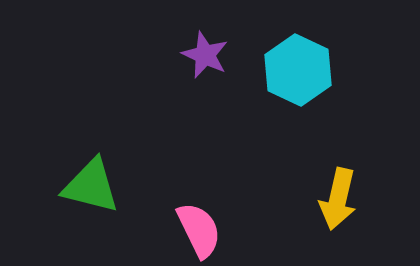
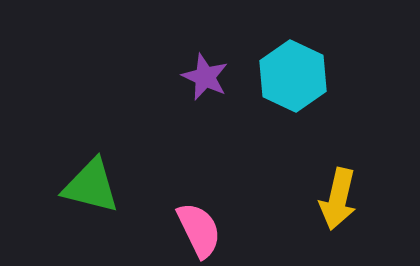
purple star: moved 22 px down
cyan hexagon: moved 5 px left, 6 px down
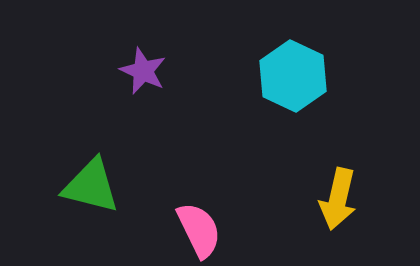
purple star: moved 62 px left, 6 px up
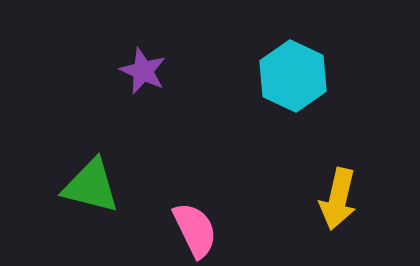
pink semicircle: moved 4 px left
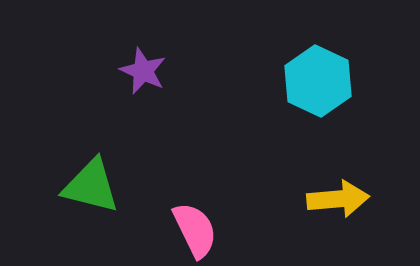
cyan hexagon: moved 25 px right, 5 px down
yellow arrow: rotated 108 degrees counterclockwise
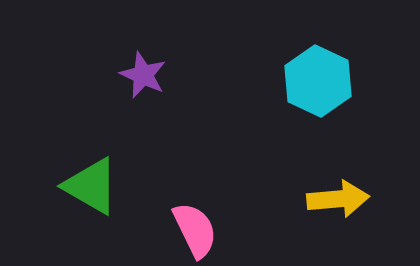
purple star: moved 4 px down
green triangle: rotated 16 degrees clockwise
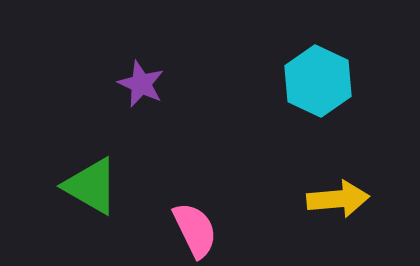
purple star: moved 2 px left, 9 px down
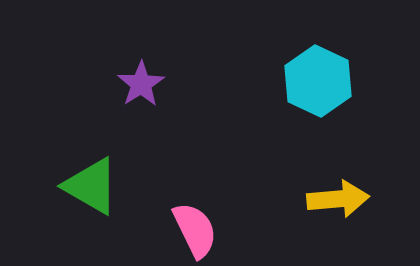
purple star: rotated 15 degrees clockwise
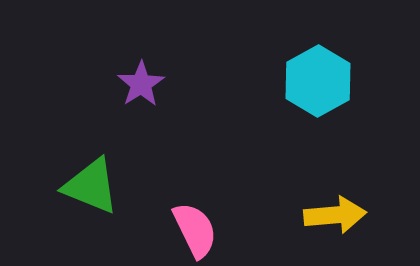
cyan hexagon: rotated 6 degrees clockwise
green triangle: rotated 8 degrees counterclockwise
yellow arrow: moved 3 px left, 16 px down
